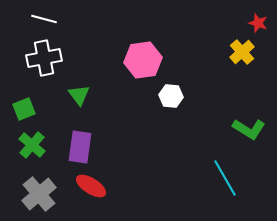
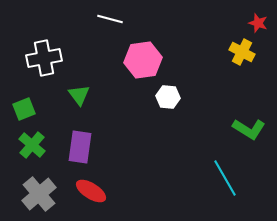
white line: moved 66 px right
yellow cross: rotated 20 degrees counterclockwise
white hexagon: moved 3 px left, 1 px down
red ellipse: moved 5 px down
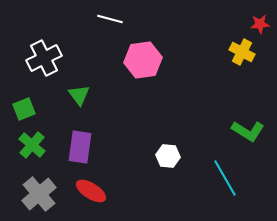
red star: moved 2 px right, 1 px down; rotated 24 degrees counterclockwise
white cross: rotated 16 degrees counterclockwise
white hexagon: moved 59 px down
green L-shape: moved 1 px left, 2 px down
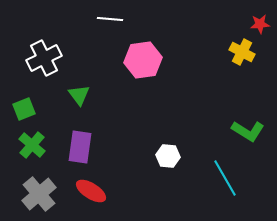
white line: rotated 10 degrees counterclockwise
